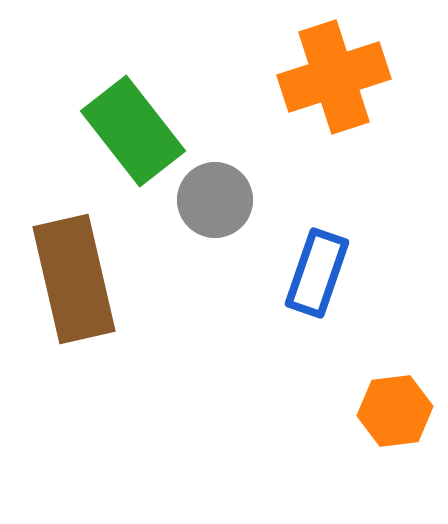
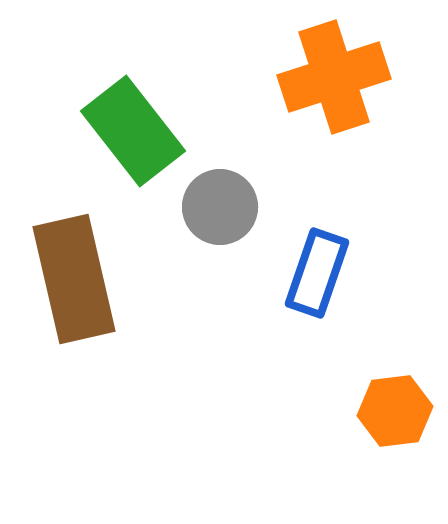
gray circle: moved 5 px right, 7 px down
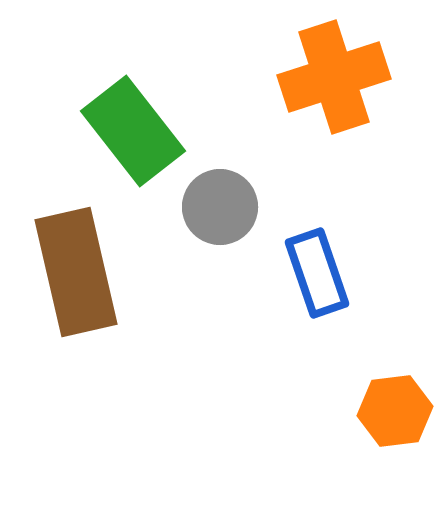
blue rectangle: rotated 38 degrees counterclockwise
brown rectangle: moved 2 px right, 7 px up
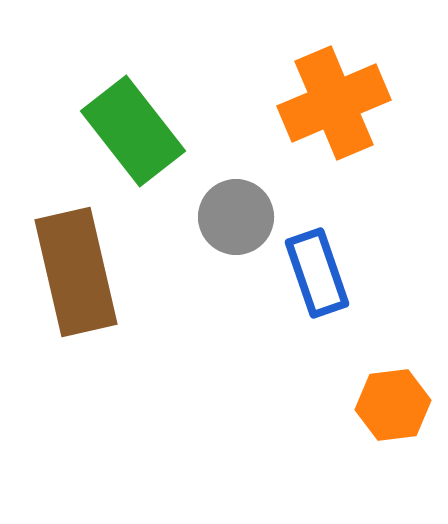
orange cross: moved 26 px down; rotated 5 degrees counterclockwise
gray circle: moved 16 px right, 10 px down
orange hexagon: moved 2 px left, 6 px up
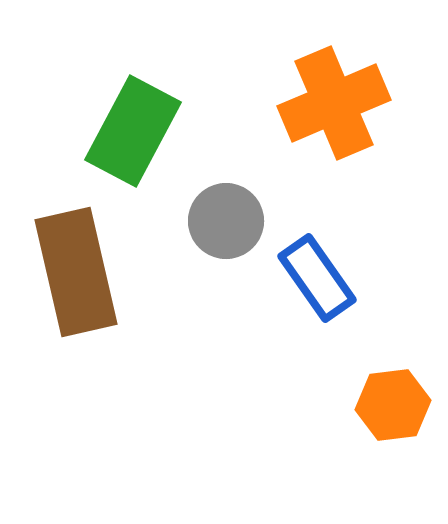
green rectangle: rotated 66 degrees clockwise
gray circle: moved 10 px left, 4 px down
blue rectangle: moved 5 px down; rotated 16 degrees counterclockwise
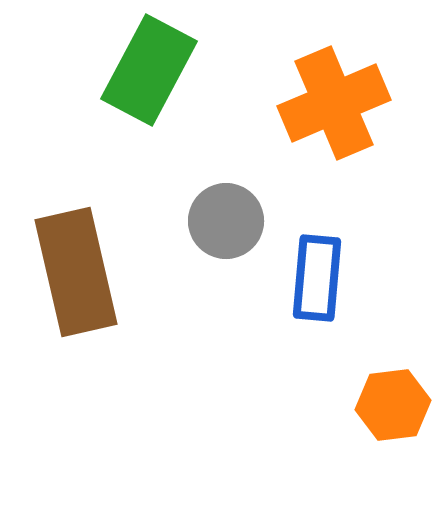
green rectangle: moved 16 px right, 61 px up
blue rectangle: rotated 40 degrees clockwise
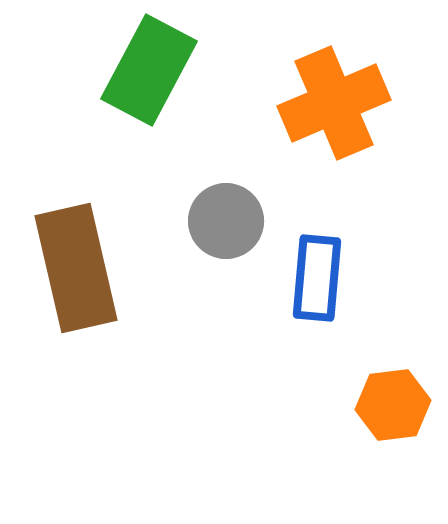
brown rectangle: moved 4 px up
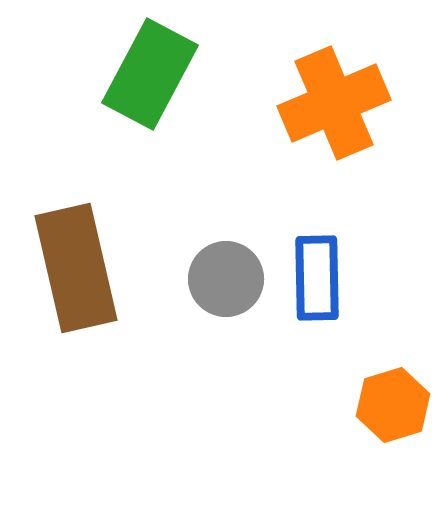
green rectangle: moved 1 px right, 4 px down
gray circle: moved 58 px down
blue rectangle: rotated 6 degrees counterclockwise
orange hexagon: rotated 10 degrees counterclockwise
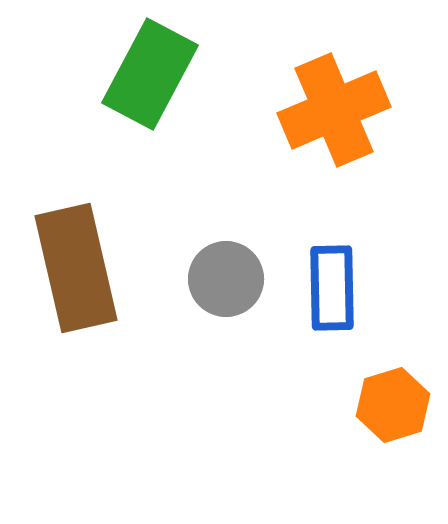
orange cross: moved 7 px down
blue rectangle: moved 15 px right, 10 px down
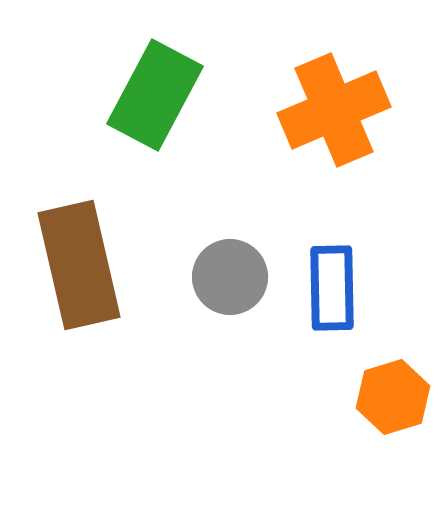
green rectangle: moved 5 px right, 21 px down
brown rectangle: moved 3 px right, 3 px up
gray circle: moved 4 px right, 2 px up
orange hexagon: moved 8 px up
